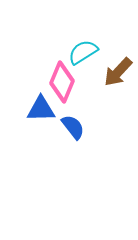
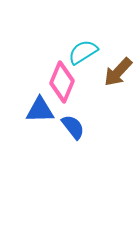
blue triangle: moved 1 px left, 1 px down
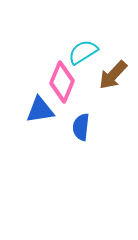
brown arrow: moved 5 px left, 3 px down
blue triangle: rotated 8 degrees counterclockwise
blue semicircle: moved 8 px right; rotated 136 degrees counterclockwise
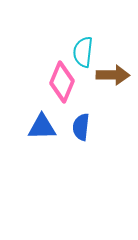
cyan semicircle: rotated 52 degrees counterclockwise
brown arrow: rotated 132 degrees counterclockwise
blue triangle: moved 2 px right, 17 px down; rotated 8 degrees clockwise
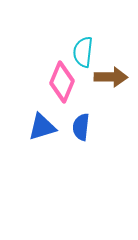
brown arrow: moved 2 px left, 2 px down
blue triangle: rotated 16 degrees counterclockwise
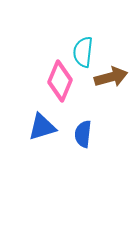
brown arrow: rotated 16 degrees counterclockwise
pink diamond: moved 2 px left, 1 px up
blue semicircle: moved 2 px right, 7 px down
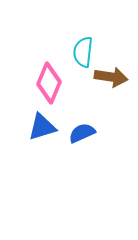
brown arrow: rotated 24 degrees clockwise
pink diamond: moved 11 px left, 2 px down
blue semicircle: moved 1 px left, 1 px up; rotated 60 degrees clockwise
